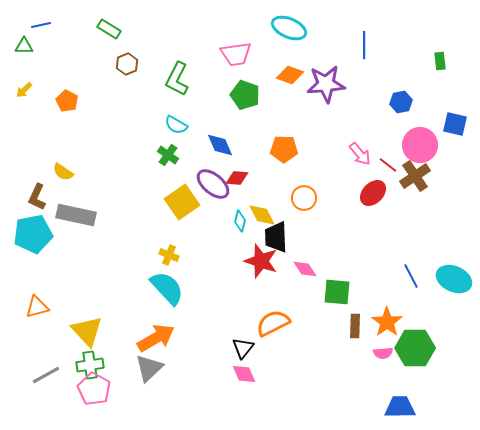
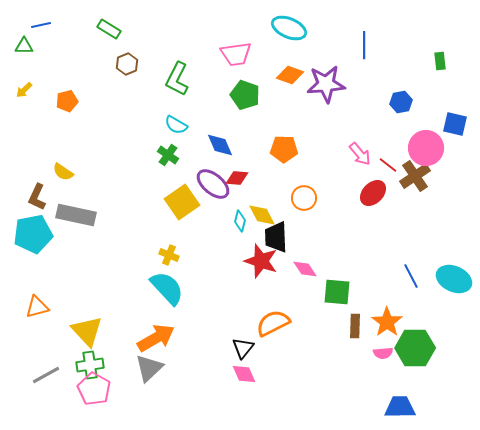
orange pentagon at (67, 101): rotated 30 degrees clockwise
pink circle at (420, 145): moved 6 px right, 3 px down
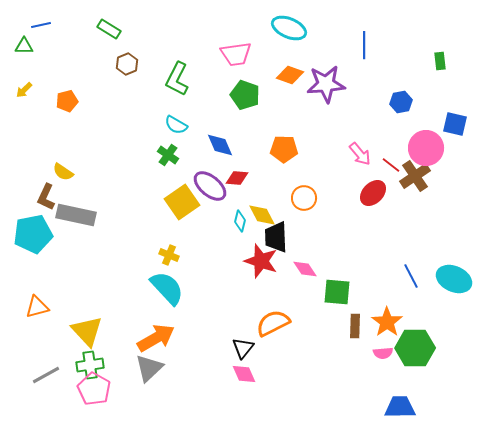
red line at (388, 165): moved 3 px right
purple ellipse at (213, 184): moved 3 px left, 2 px down
brown L-shape at (37, 197): moved 9 px right
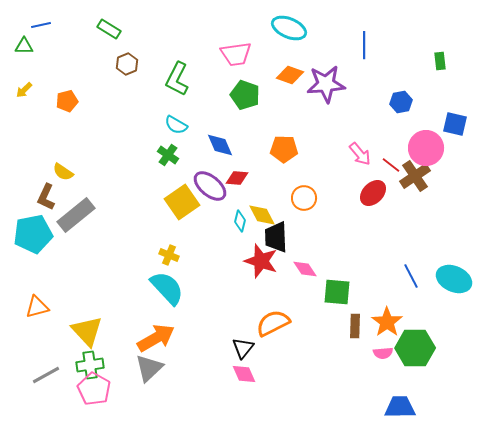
gray rectangle at (76, 215): rotated 51 degrees counterclockwise
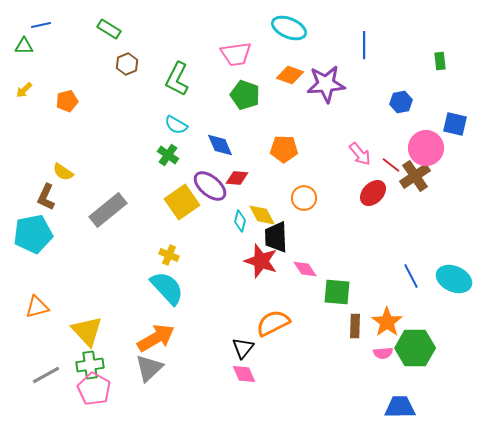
gray rectangle at (76, 215): moved 32 px right, 5 px up
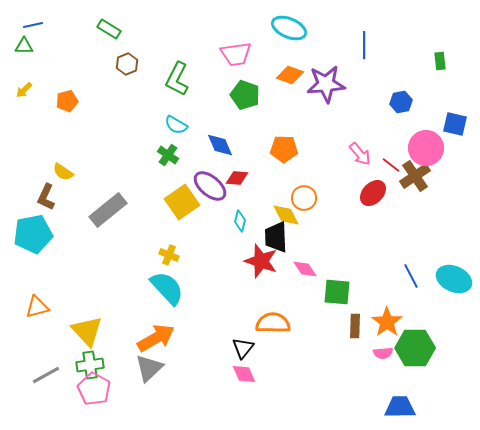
blue line at (41, 25): moved 8 px left
yellow diamond at (262, 215): moved 24 px right
orange semicircle at (273, 323): rotated 28 degrees clockwise
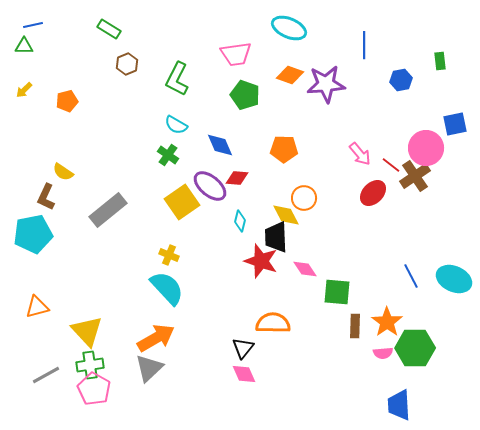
blue hexagon at (401, 102): moved 22 px up
blue square at (455, 124): rotated 25 degrees counterclockwise
blue trapezoid at (400, 407): moved 1 px left, 2 px up; rotated 92 degrees counterclockwise
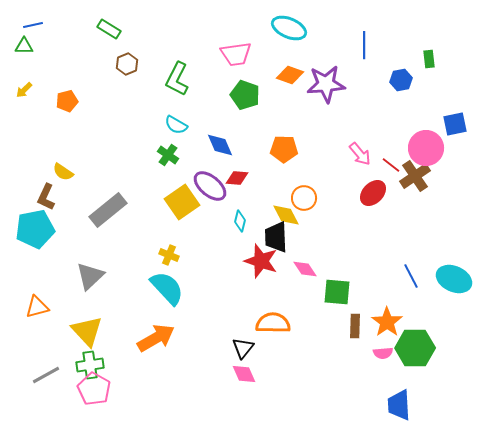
green rectangle at (440, 61): moved 11 px left, 2 px up
cyan pentagon at (33, 234): moved 2 px right, 5 px up
gray triangle at (149, 368): moved 59 px left, 92 px up
